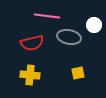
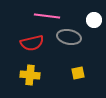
white circle: moved 5 px up
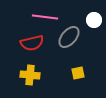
pink line: moved 2 px left, 1 px down
gray ellipse: rotated 60 degrees counterclockwise
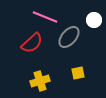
pink line: rotated 15 degrees clockwise
red semicircle: rotated 30 degrees counterclockwise
yellow cross: moved 10 px right, 6 px down; rotated 24 degrees counterclockwise
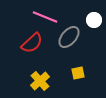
yellow cross: rotated 24 degrees counterclockwise
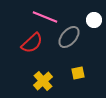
yellow cross: moved 3 px right
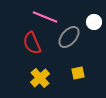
white circle: moved 2 px down
red semicircle: rotated 110 degrees clockwise
yellow cross: moved 3 px left, 3 px up
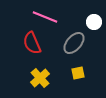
gray ellipse: moved 5 px right, 6 px down
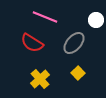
white circle: moved 2 px right, 2 px up
red semicircle: rotated 35 degrees counterclockwise
yellow square: rotated 32 degrees counterclockwise
yellow cross: moved 1 px down
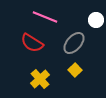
yellow square: moved 3 px left, 3 px up
